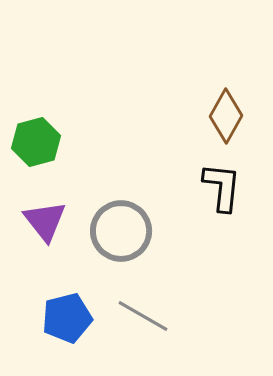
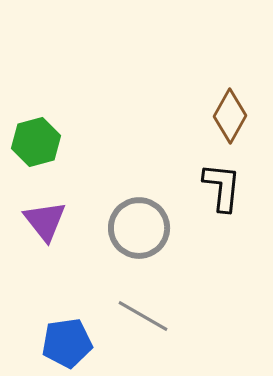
brown diamond: moved 4 px right
gray circle: moved 18 px right, 3 px up
blue pentagon: moved 25 px down; rotated 6 degrees clockwise
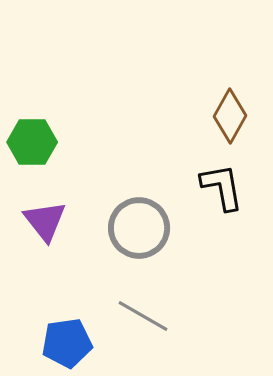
green hexagon: moved 4 px left; rotated 15 degrees clockwise
black L-shape: rotated 16 degrees counterclockwise
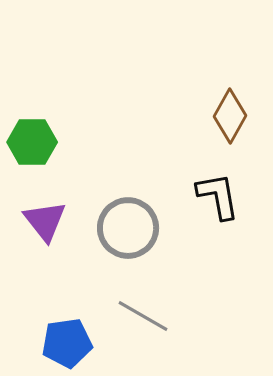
black L-shape: moved 4 px left, 9 px down
gray circle: moved 11 px left
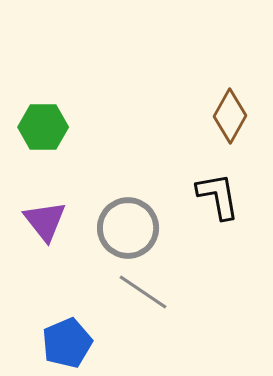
green hexagon: moved 11 px right, 15 px up
gray line: moved 24 px up; rotated 4 degrees clockwise
blue pentagon: rotated 15 degrees counterclockwise
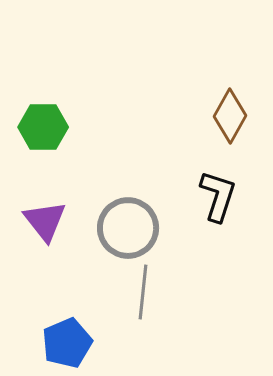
black L-shape: rotated 28 degrees clockwise
gray line: rotated 62 degrees clockwise
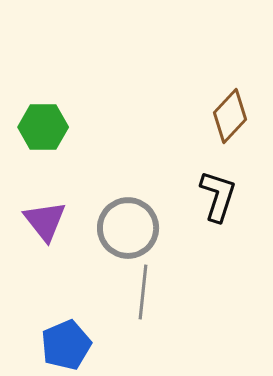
brown diamond: rotated 14 degrees clockwise
blue pentagon: moved 1 px left, 2 px down
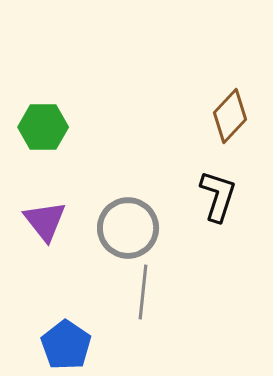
blue pentagon: rotated 15 degrees counterclockwise
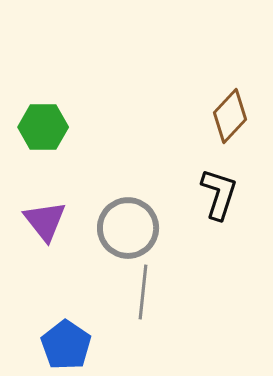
black L-shape: moved 1 px right, 2 px up
